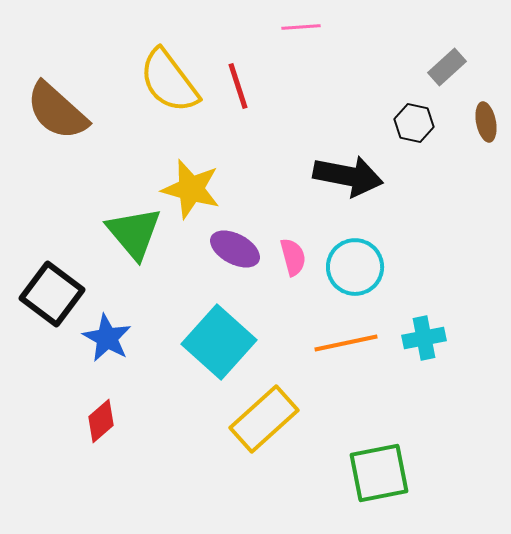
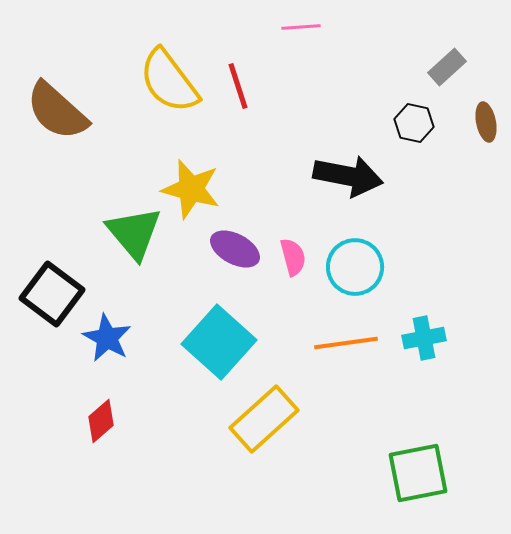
orange line: rotated 4 degrees clockwise
green square: moved 39 px right
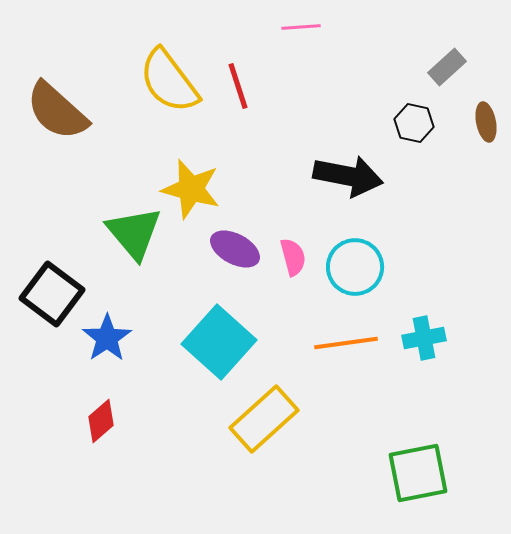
blue star: rotated 9 degrees clockwise
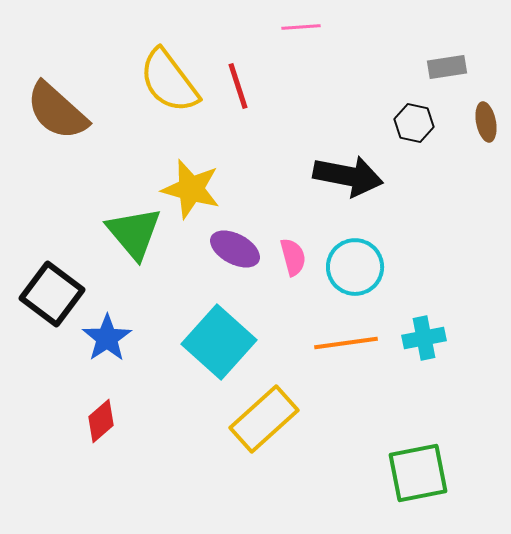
gray rectangle: rotated 33 degrees clockwise
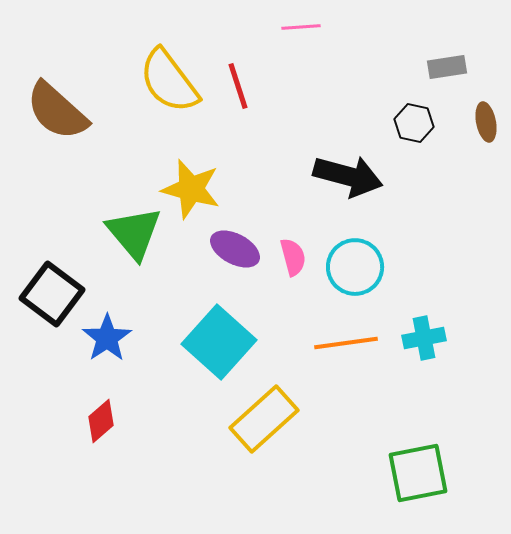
black arrow: rotated 4 degrees clockwise
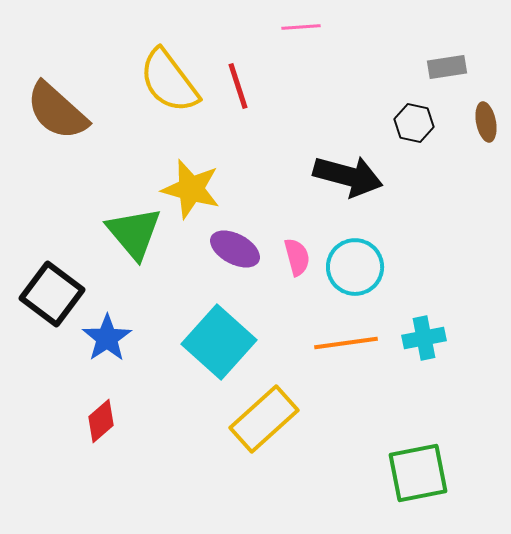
pink semicircle: moved 4 px right
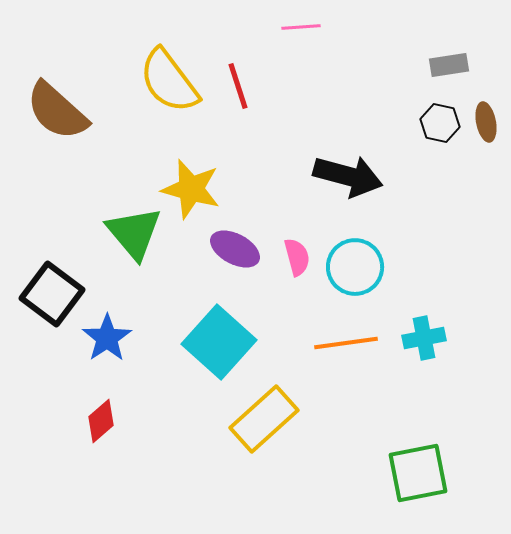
gray rectangle: moved 2 px right, 2 px up
black hexagon: moved 26 px right
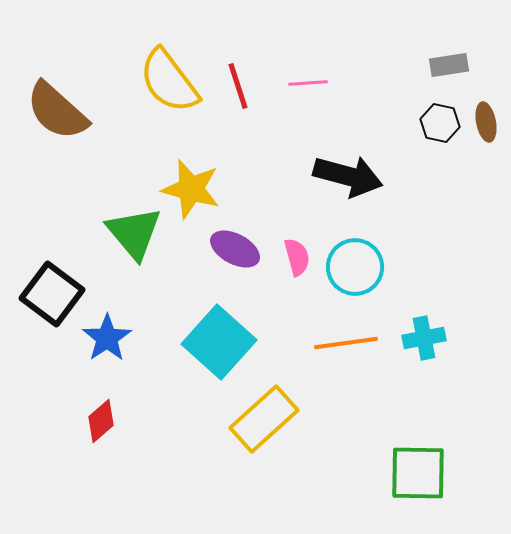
pink line: moved 7 px right, 56 px down
green square: rotated 12 degrees clockwise
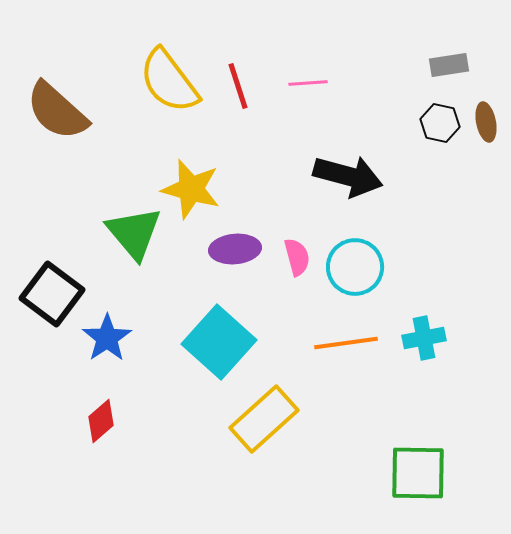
purple ellipse: rotated 33 degrees counterclockwise
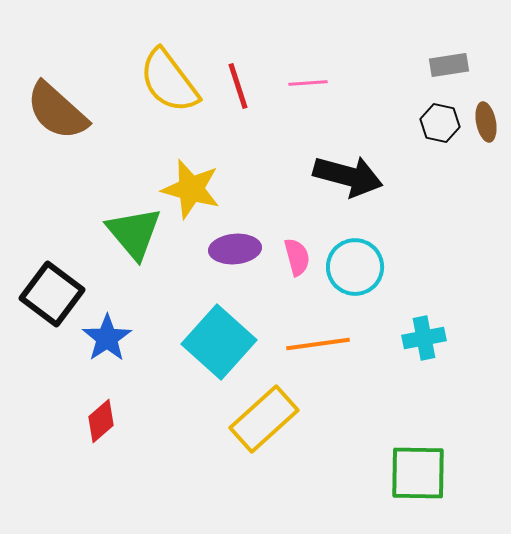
orange line: moved 28 px left, 1 px down
